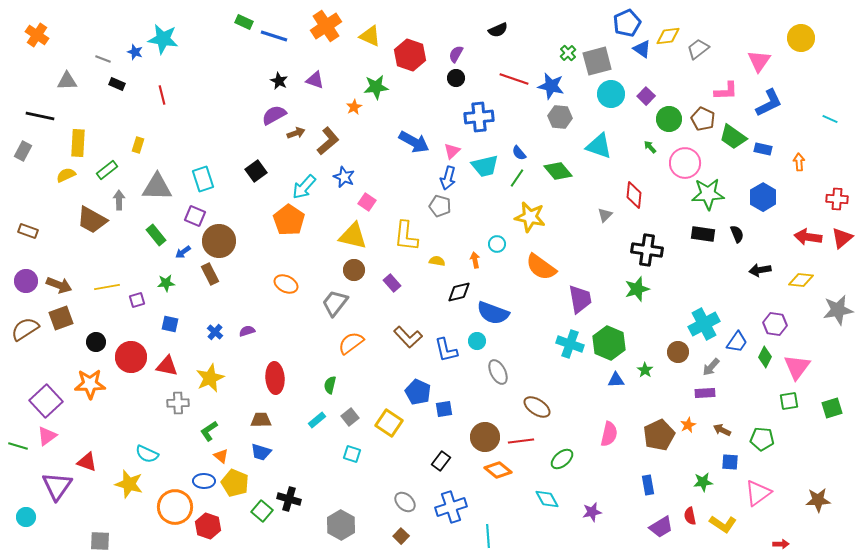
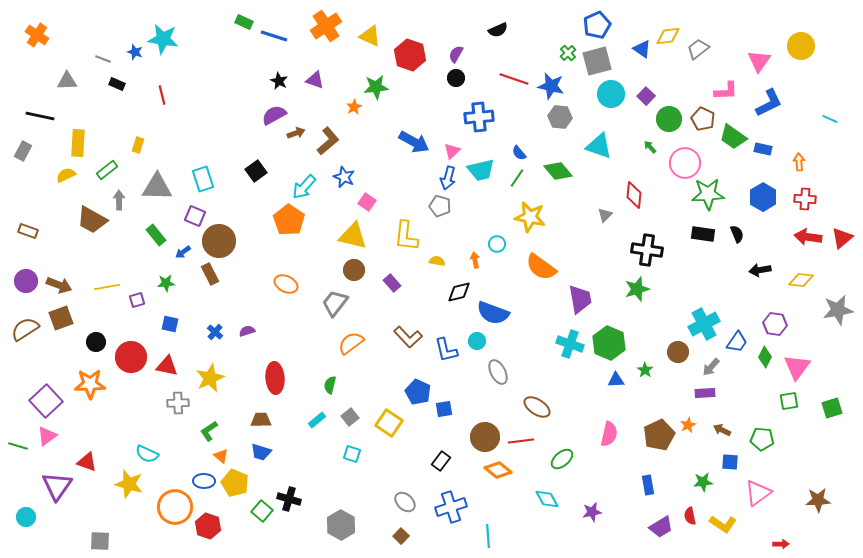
blue pentagon at (627, 23): moved 30 px left, 2 px down
yellow circle at (801, 38): moved 8 px down
cyan trapezoid at (485, 166): moved 4 px left, 4 px down
red cross at (837, 199): moved 32 px left
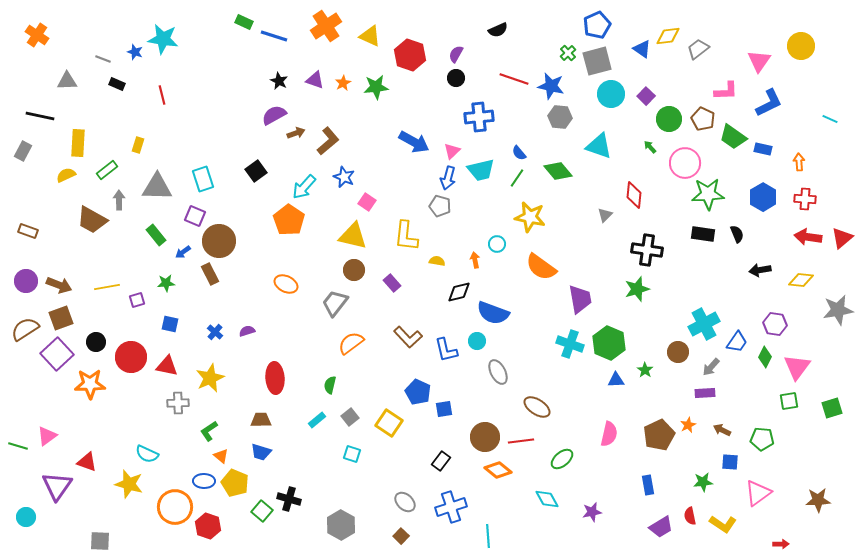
orange star at (354, 107): moved 11 px left, 24 px up
purple square at (46, 401): moved 11 px right, 47 px up
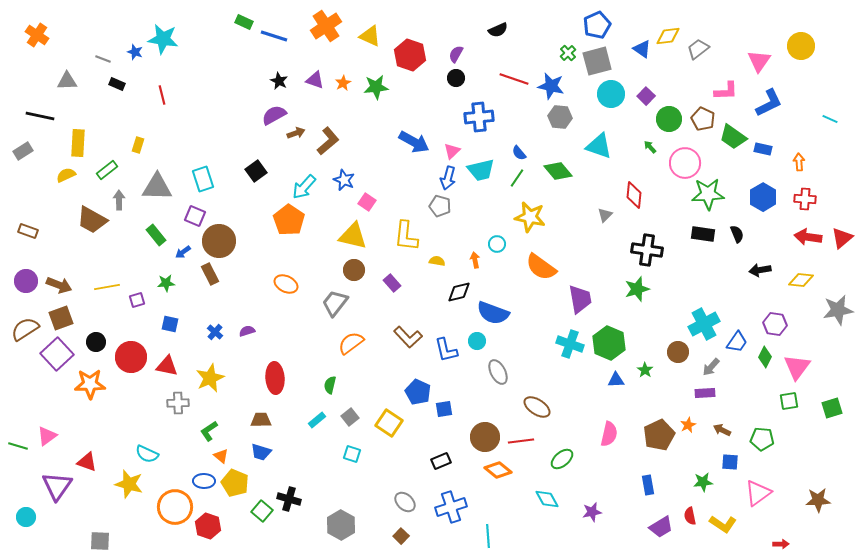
gray rectangle at (23, 151): rotated 30 degrees clockwise
blue star at (344, 177): moved 3 px down
black rectangle at (441, 461): rotated 30 degrees clockwise
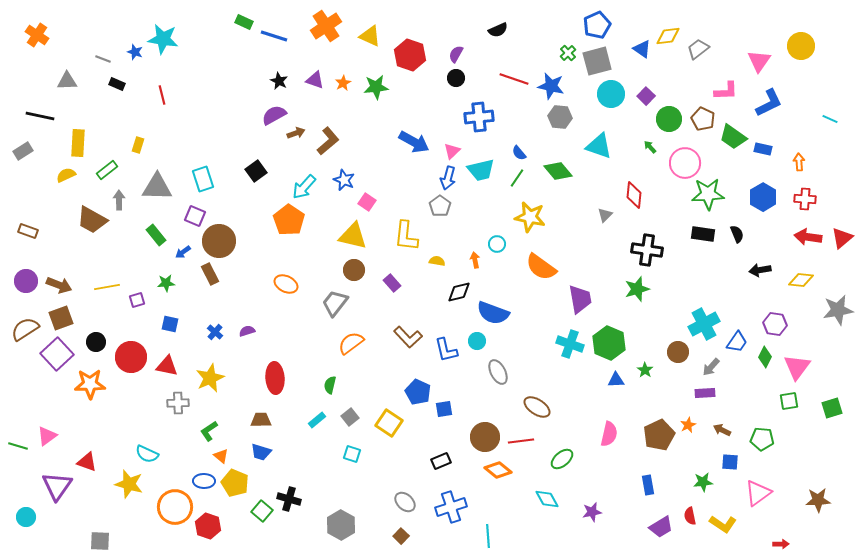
gray pentagon at (440, 206): rotated 20 degrees clockwise
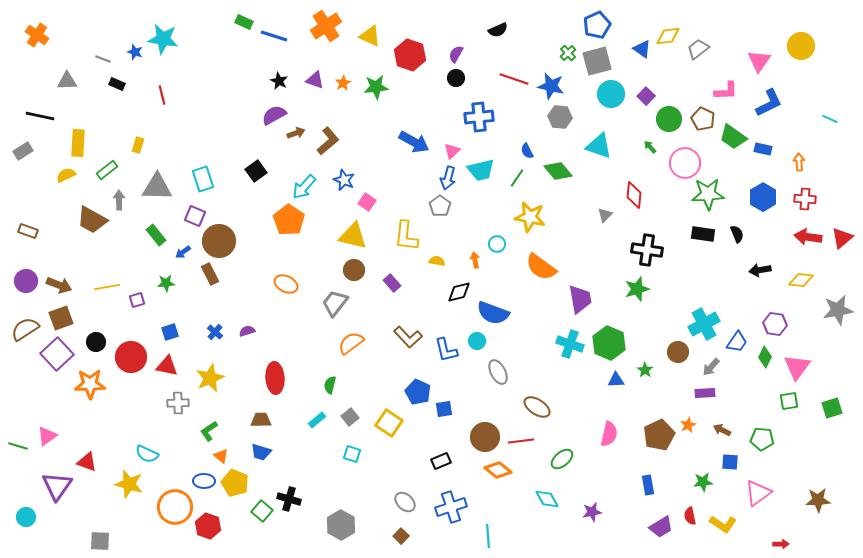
blue semicircle at (519, 153): moved 8 px right, 2 px up; rotated 14 degrees clockwise
blue square at (170, 324): moved 8 px down; rotated 30 degrees counterclockwise
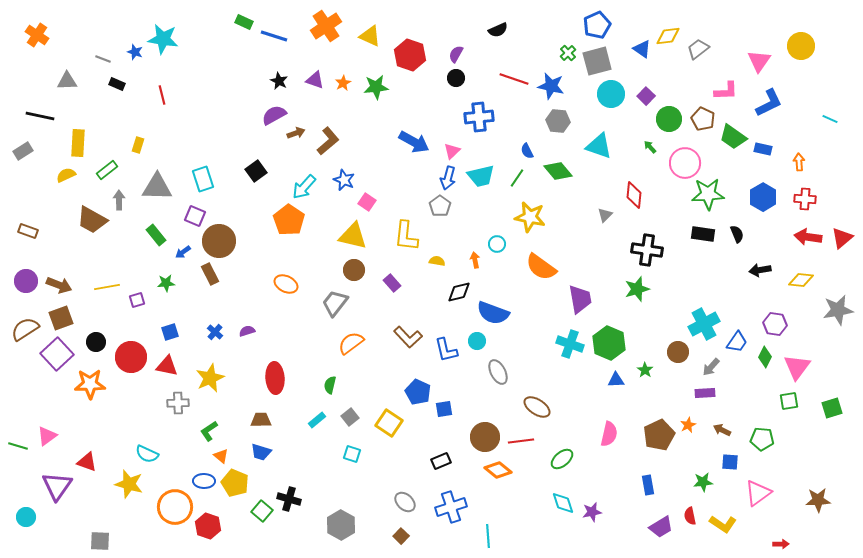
gray hexagon at (560, 117): moved 2 px left, 4 px down
cyan trapezoid at (481, 170): moved 6 px down
cyan diamond at (547, 499): moved 16 px right, 4 px down; rotated 10 degrees clockwise
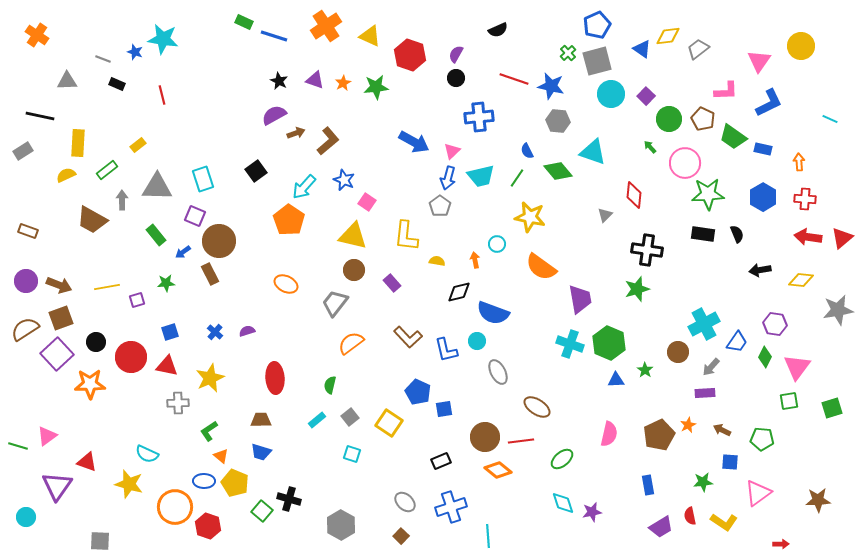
yellow rectangle at (138, 145): rotated 35 degrees clockwise
cyan triangle at (599, 146): moved 6 px left, 6 px down
gray arrow at (119, 200): moved 3 px right
yellow L-shape at (723, 524): moved 1 px right, 2 px up
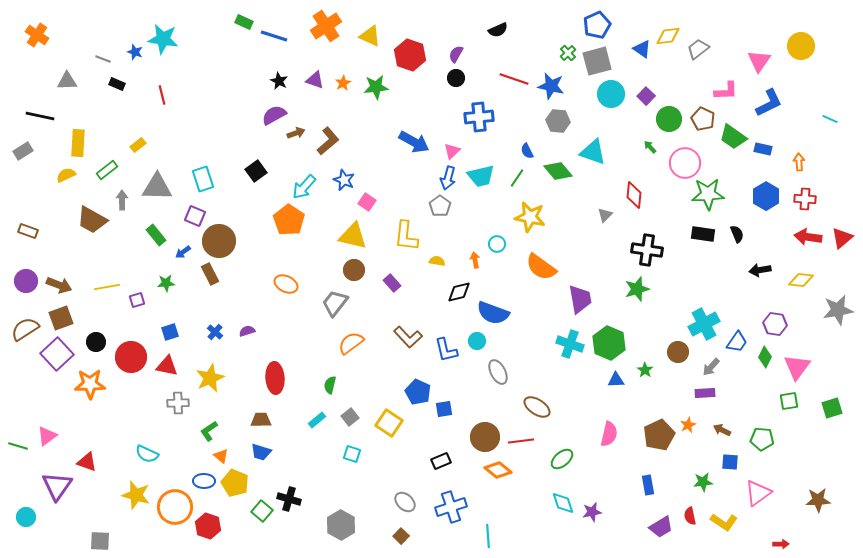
blue hexagon at (763, 197): moved 3 px right, 1 px up
yellow star at (129, 484): moved 7 px right, 11 px down
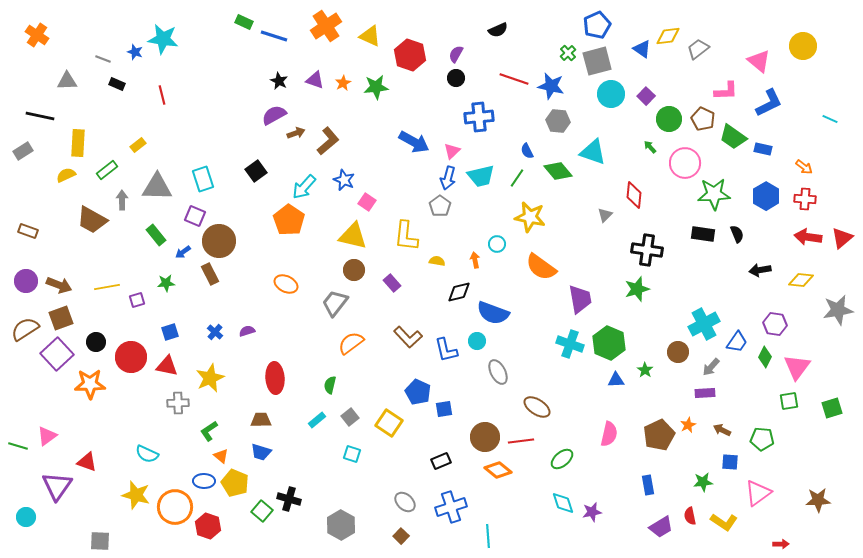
yellow circle at (801, 46): moved 2 px right
pink triangle at (759, 61): rotated 25 degrees counterclockwise
orange arrow at (799, 162): moved 5 px right, 5 px down; rotated 132 degrees clockwise
green star at (708, 194): moved 6 px right
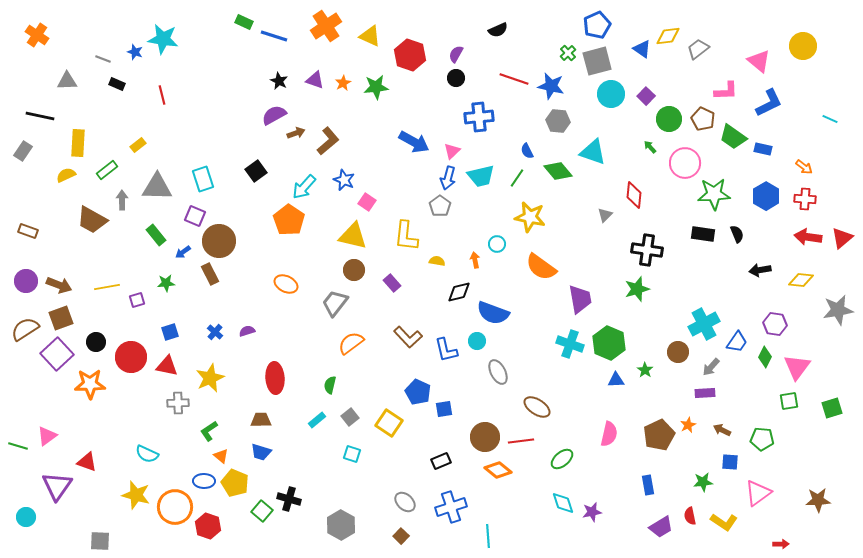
gray rectangle at (23, 151): rotated 24 degrees counterclockwise
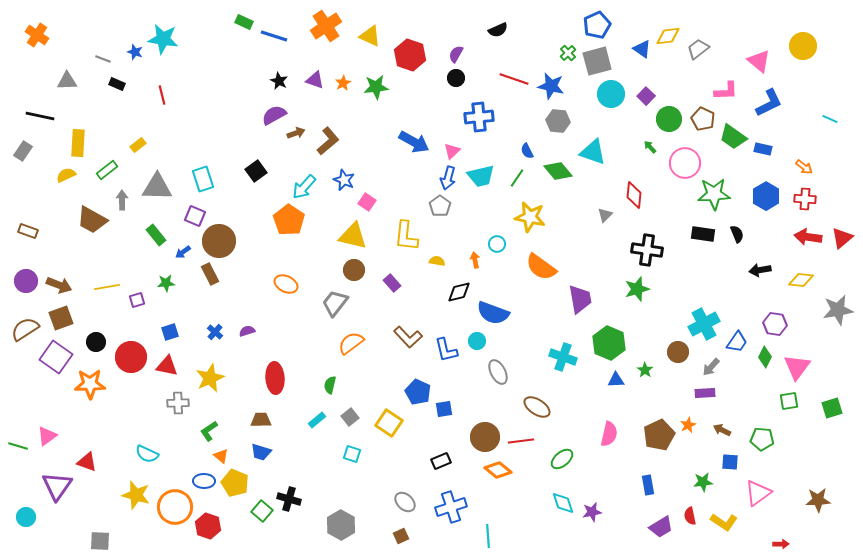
cyan cross at (570, 344): moved 7 px left, 13 px down
purple square at (57, 354): moved 1 px left, 3 px down; rotated 12 degrees counterclockwise
brown square at (401, 536): rotated 21 degrees clockwise
